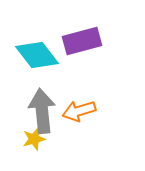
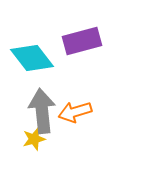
cyan diamond: moved 5 px left, 3 px down
orange arrow: moved 4 px left, 1 px down
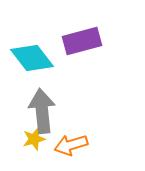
orange arrow: moved 4 px left, 33 px down
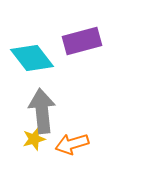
orange arrow: moved 1 px right, 1 px up
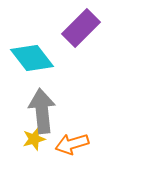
purple rectangle: moved 1 px left, 13 px up; rotated 30 degrees counterclockwise
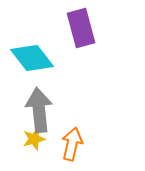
purple rectangle: rotated 60 degrees counterclockwise
gray arrow: moved 3 px left, 1 px up
orange arrow: rotated 120 degrees clockwise
